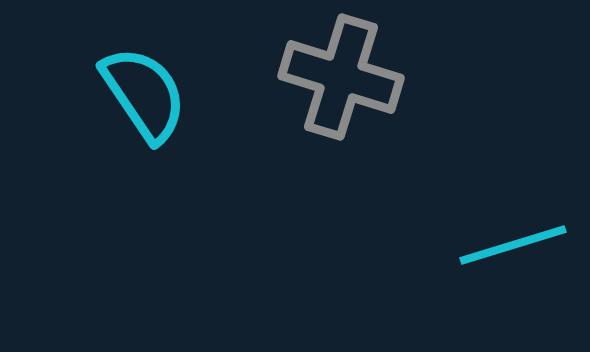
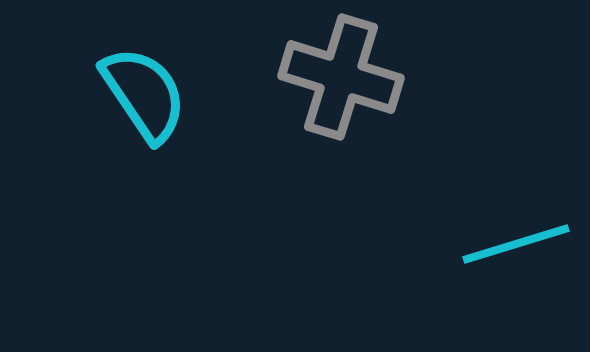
cyan line: moved 3 px right, 1 px up
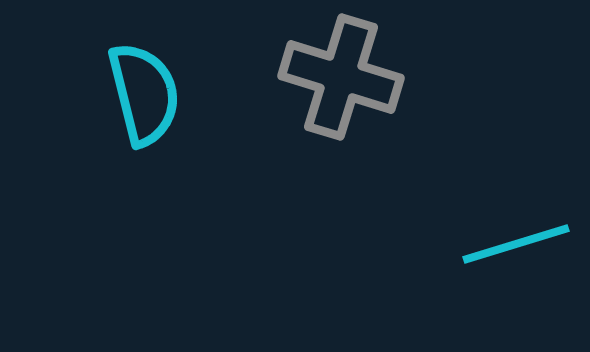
cyan semicircle: rotated 20 degrees clockwise
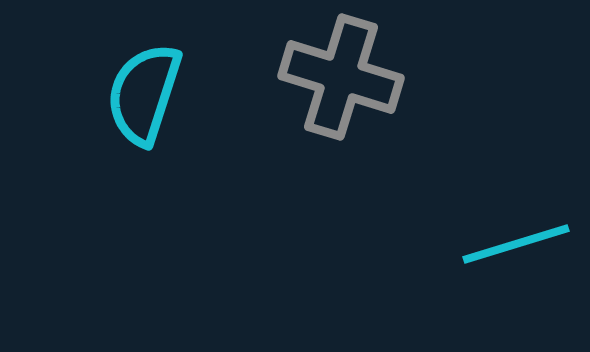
cyan semicircle: rotated 148 degrees counterclockwise
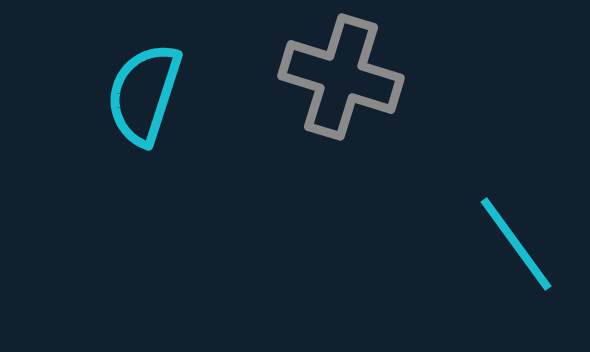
cyan line: rotated 71 degrees clockwise
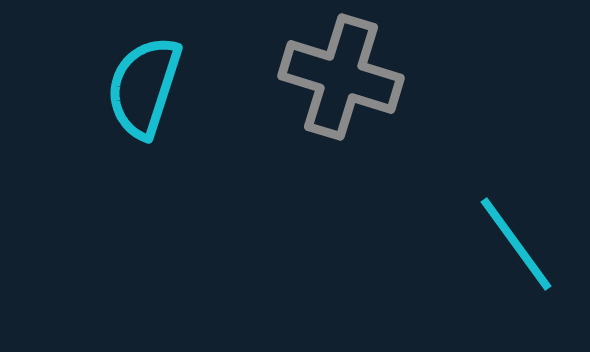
cyan semicircle: moved 7 px up
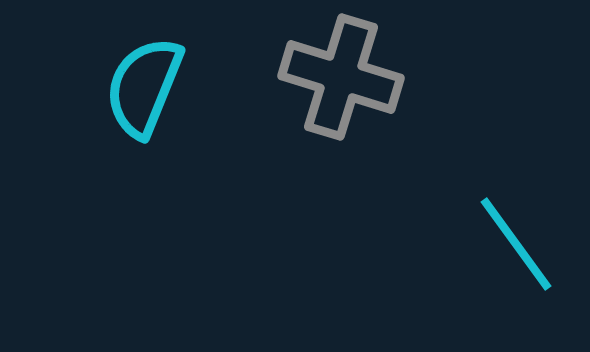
cyan semicircle: rotated 4 degrees clockwise
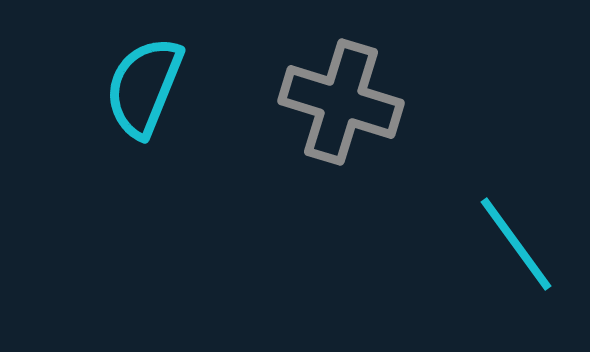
gray cross: moved 25 px down
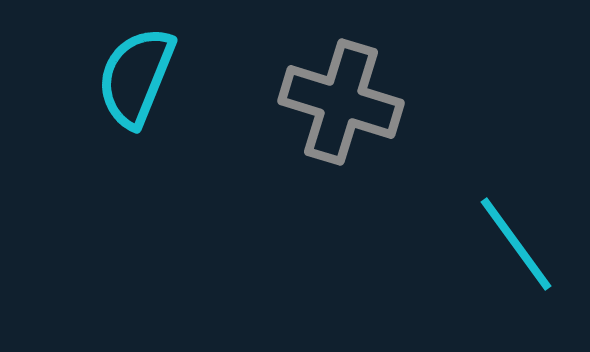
cyan semicircle: moved 8 px left, 10 px up
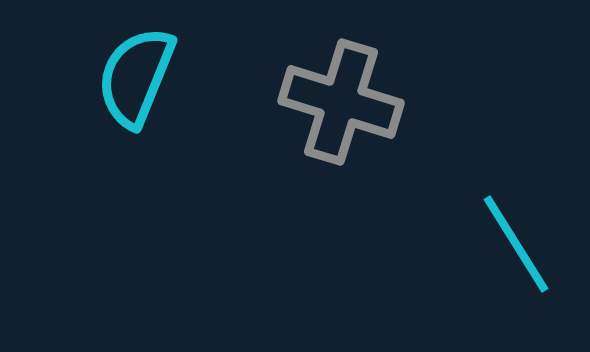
cyan line: rotated 4 degrees clockwise
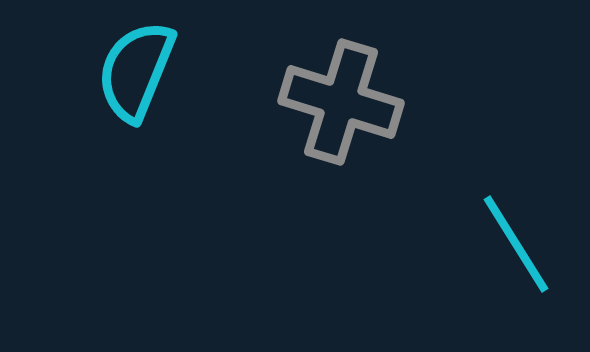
cyan semicircle: moved 6 px up
